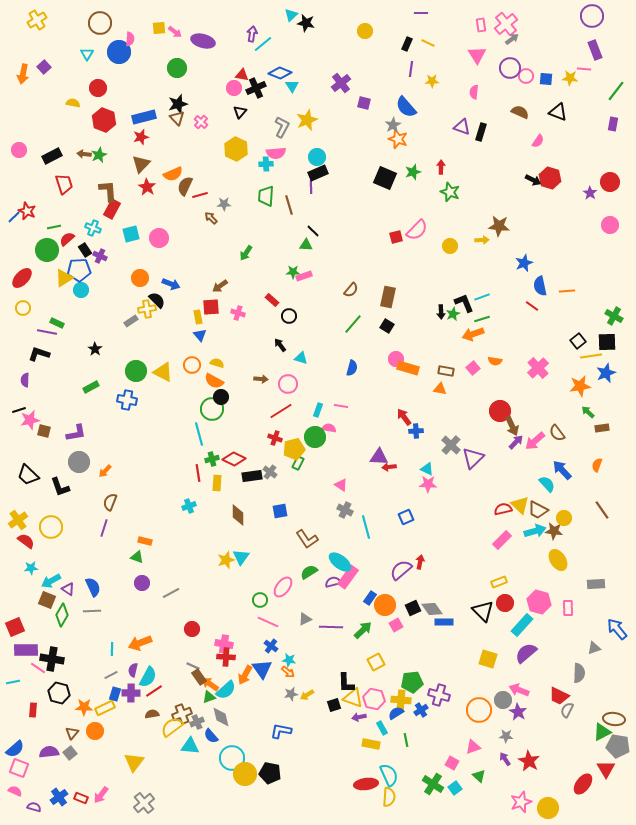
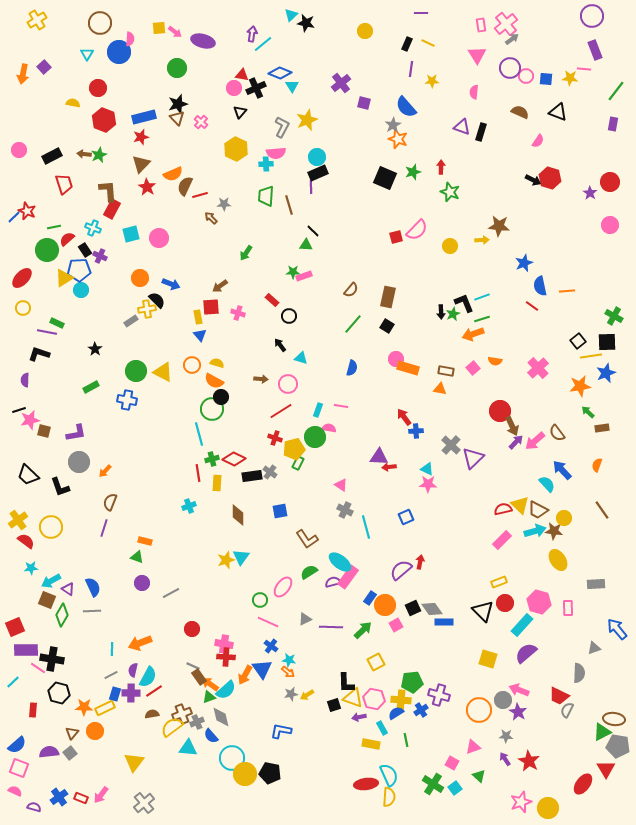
cyan line at (13, 682): rotated 32 degrees counterclockwise
cyan triangle at (190, 746): moved 2 px left, 2 px down
blue semicircle at (15, 749): moved 2 px right, 4 px up
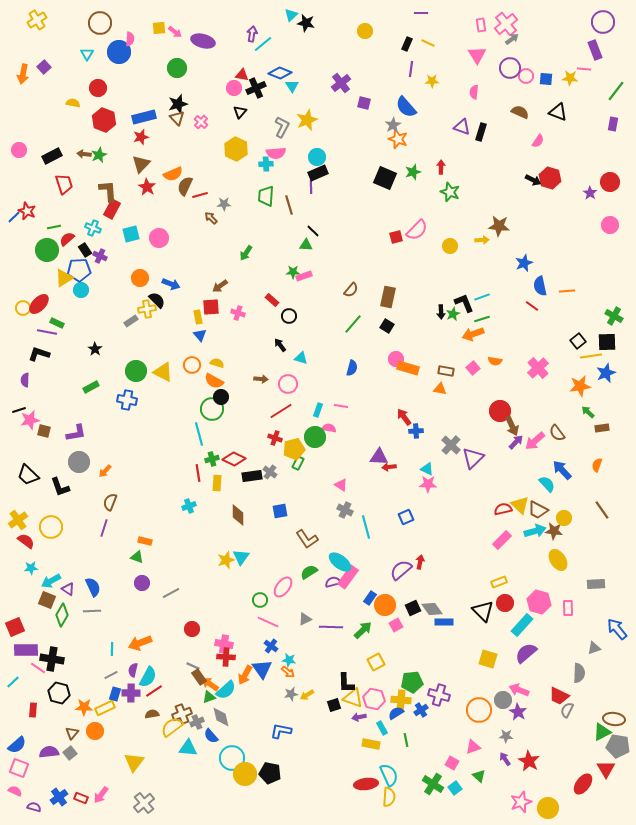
purple circle at (592, 16): moved 11 px right, 6 px down
red ellipse at (22, 278): moved 17 px right, 26 px down
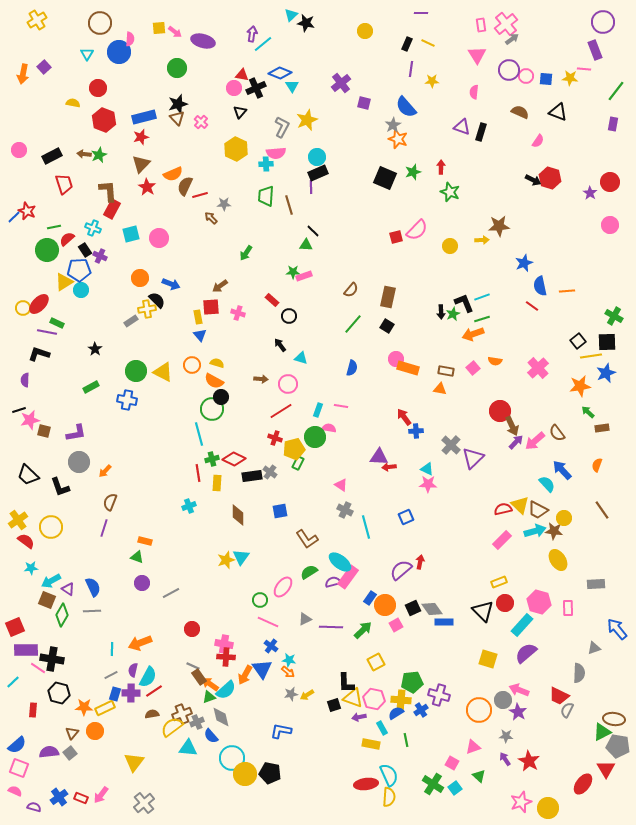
purple circle at (510, 68): moved 1 px left, 2 px down
brown star at (499, 226): rotated 10 degrees counterclockwise
yellow triangle at (64, 278): moved 4 px down
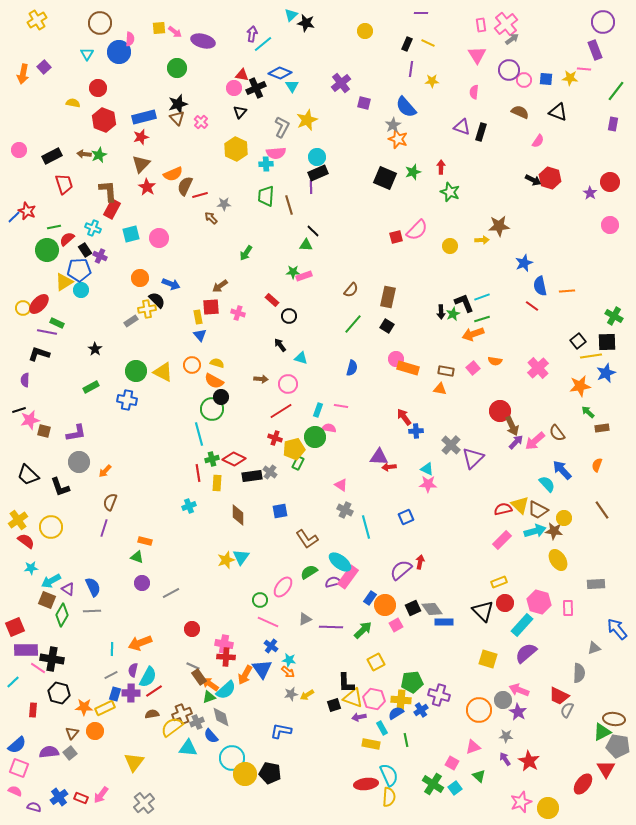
pink circle at (526, 76): moved 2 px left, 4 px down
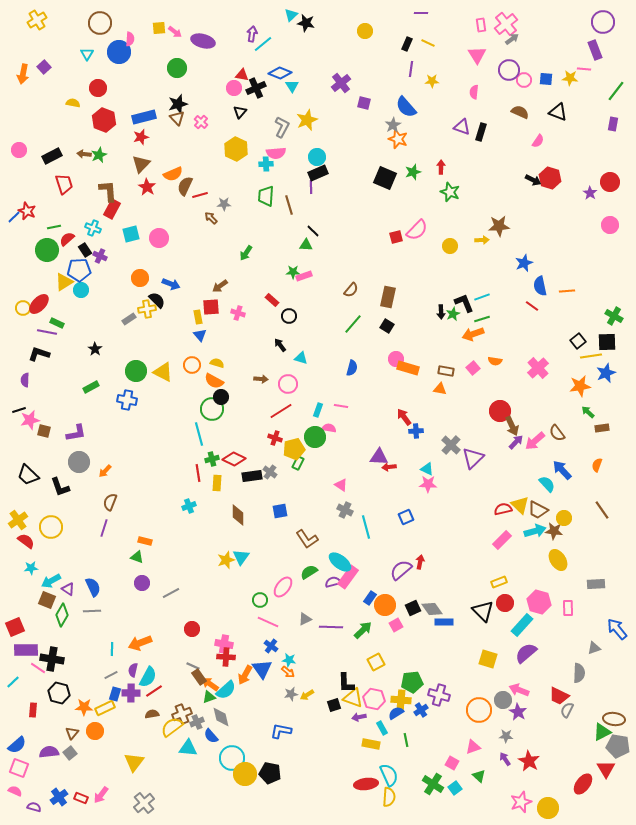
gray rectangle at (131, 321): moved 2 px left, 2 px up
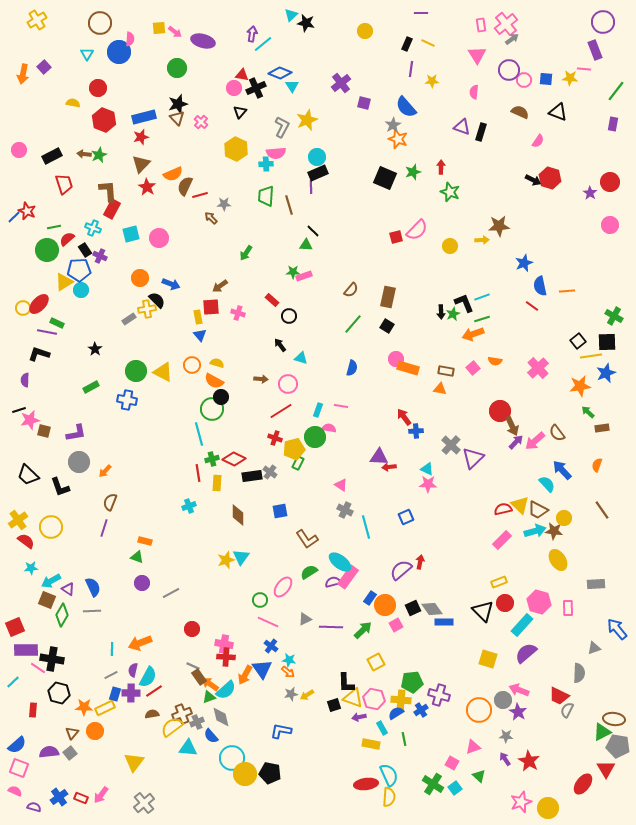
green line at (406, 740): moved 2 px left, 1 px up
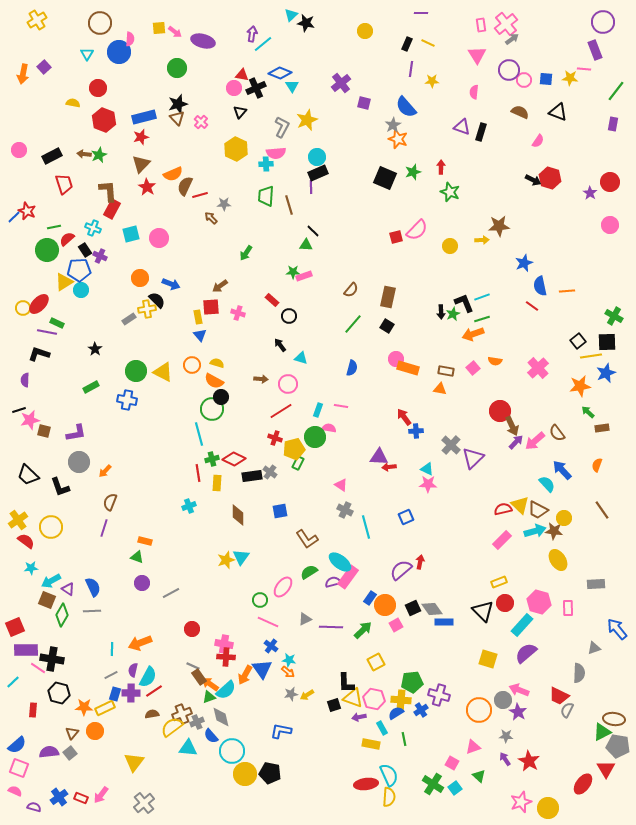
cyan circle at (232, 758): moved 7 px up
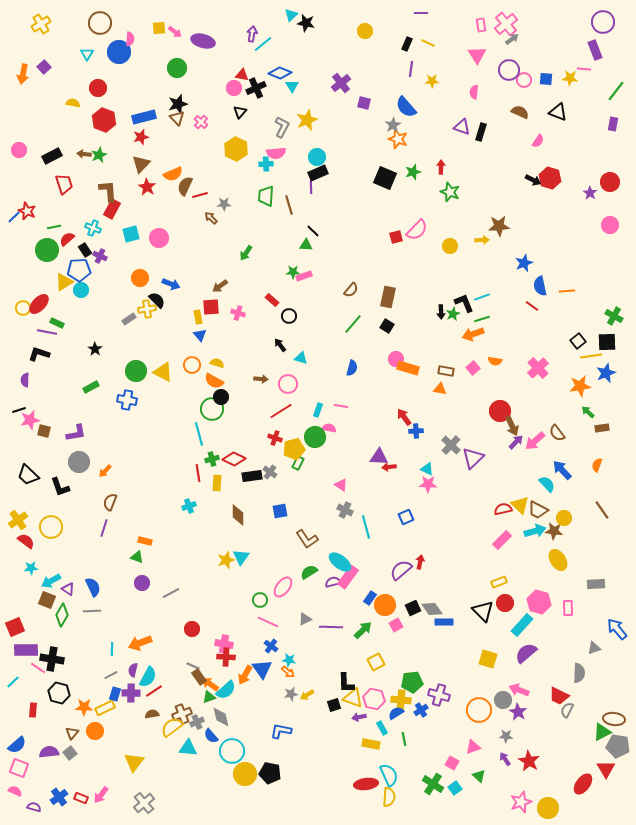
yellow cross at (37, 20): moved 4 px right, 4 px down
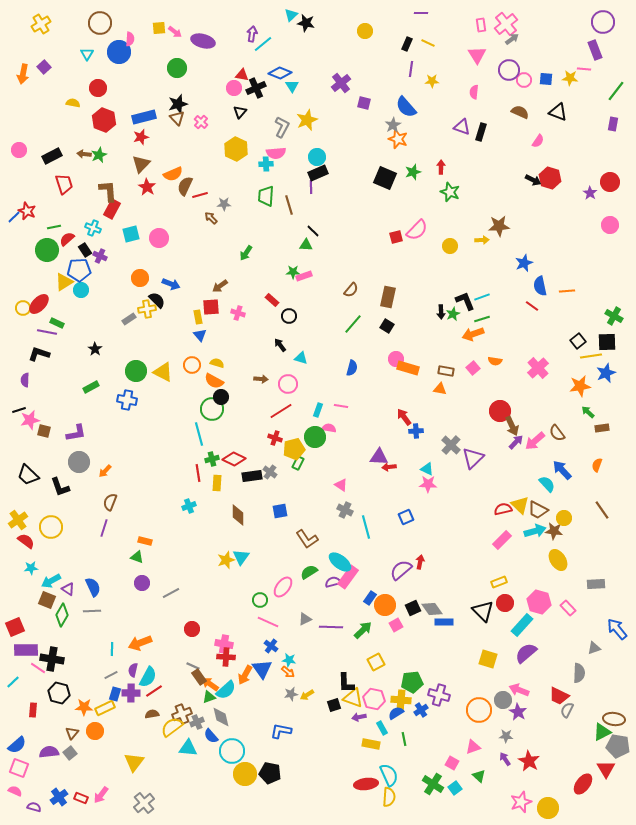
black L-shape at (464, 303): moved 1 px right, 2 px up
pink rectangle at (568, 608): rotated 42 degrees counterclockwise
